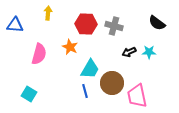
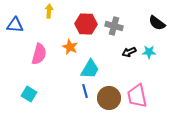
yellow arrow: moved 1 px right, 2 px up
brown circle: moved 3 px left, 15 px down
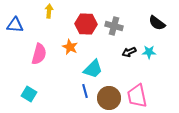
cyan trapezoid: moved 3 px right; rotated 15 degrees clockwise
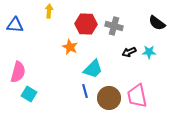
pink semicircle: moved 21 px left, 18 px down
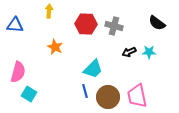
orange star: moved 15 px left
brown circle: moved 1 px left, 1 px up
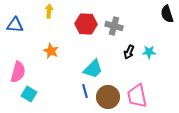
black semicircle: moved 10 px right, 9 px up; rotated 36 degrees clockwise
orange star: moved 4 px left, 4 px down
black arrow: rotated 40 degrees counterclockwise
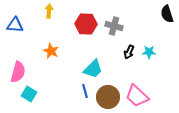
pink trapezoid: rotated 35 degrees counterclockwise
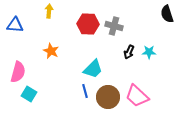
red hexagon: moved 2 px right
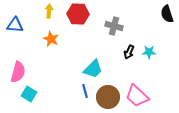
red hexagon: moved 10 px left, 10 px up
orange star: moved 12 px up
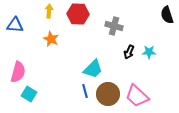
black semicircle: moved 1 px down
brown circle: moved 3 px up
